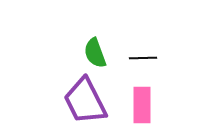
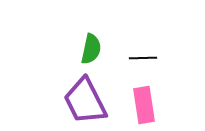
green semicircle: moved 4 px left, 4 px up; rotated 148 degrees counterclockwise
pink rectangle: moved 2 px right; rotated 9 degrees counterclockwise
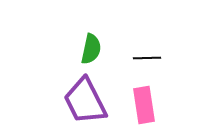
black line: moved 4 px right
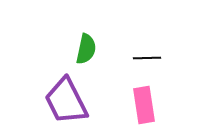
green semicircle: moved 5 px left
purple trapezoid: moved 19 px left
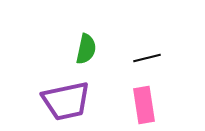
black line: rotated 12 degrees counterclockwise
purple trapezoid: rotated 75 degrees counterclockwise
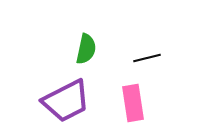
purple trapezoid: rotated 15 degrees counterclockwise
pink rectangle: moved 11 px left, 2 px up
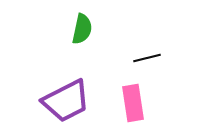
green semicircle: moved 4 px left, 20 px up
